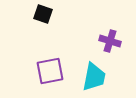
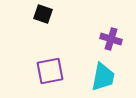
purple cross: moved 1 px right, 2 px up
cyan trapezoid: moved 9 px right
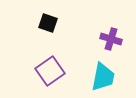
black square: moved 5 px right, 9 px down
purple square: rotated 24 degrees counterclockwise
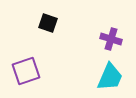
purple square: moved 24 px left; rotated 16 degrees clockwise
cyan trapezoid: moved 7 px right; rotated 12 degrees clockwise
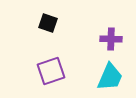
purple cross: rotated 15 degrees counterclockwise
purple square: moved 25 px right
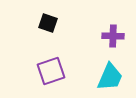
purple cross: moved 2 px right, 3 px up
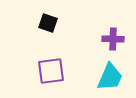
purple cross: moved 3 px down
purple square: rotated 12 degrees clockwise
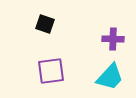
black square: moved 3 px left, 1 px down
cyan trapezoid: rotated 20 degrees clockwise
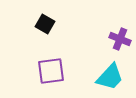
black square: rotated 12 degrees clockwise
purple cross: moved 7 px right; rotated 20 degrees clockwise
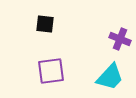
black square: rotated 24 degrees counterclockwise
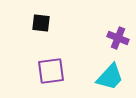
black square: moved 4 px left, 1 px up
purple cross: moved 2 px left, 1 px up
